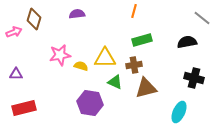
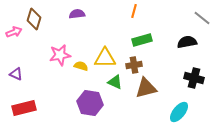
purple triangle: rotated 24 degrees clockwise
cyan ellipse: rotated 15 degrees clockwise
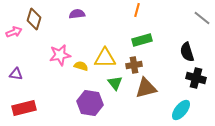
orange line: moved 3 px right, 1 px up
black semicircle: moved 10 px down; rotated 96 degrees counterclockwise
purple triangle: rotated 16 degrees counterclockwise
black cross: moved 2 px right
green triangle: moved 1 px down; rotated 28 degrees clockwise
cyan ellipse: moved 2 px right, 2 px up
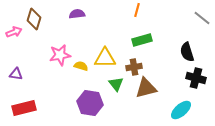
brown cross: moved 2 px down
green triangle: moved 1 px right, 1 px down
cyan ellipse: rotated 10 degrees clockwise
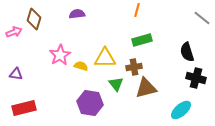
pink star: rotated 20 degrees counterclockwise
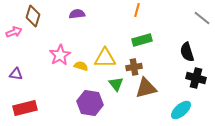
brown diamond: moved 1 px left, 3 px up
red rectangle: moved 1 px right
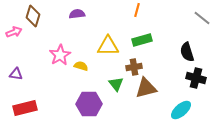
yellow triangle: moved 3 px right, 12 px up
purple hexagon: moved 1 px left, 1 px down; rotated 10 degrees counterclockwise
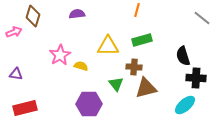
black semicircle: moved 4 px left, 4 px down
brown cross: rotated 14 degrees clockwise
black cross: rotated 12 degrees counterclockwise
cyan ellipse: moved 4 px right, 5 px up
